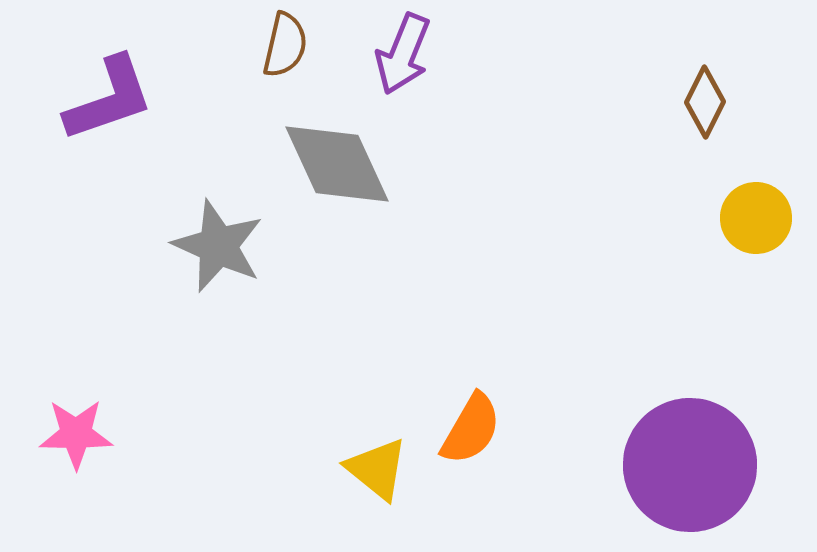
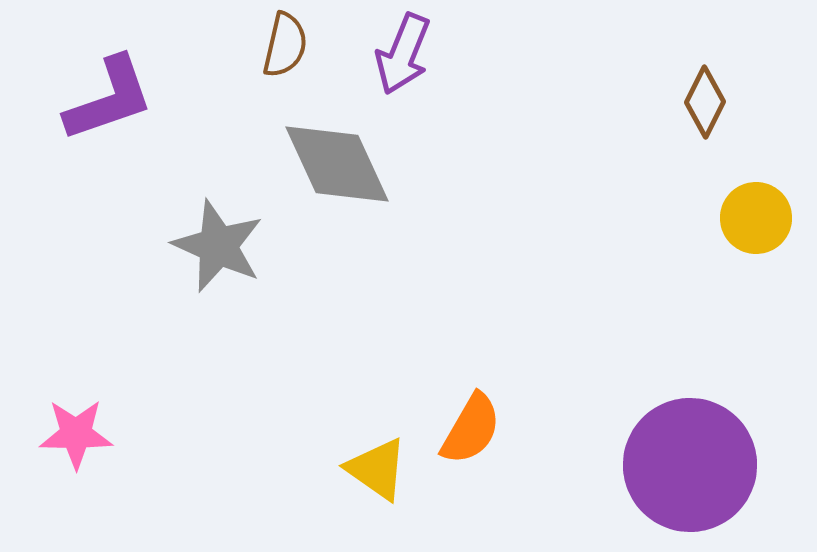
yellow triangle: rotated 4 degrees counterclockwise
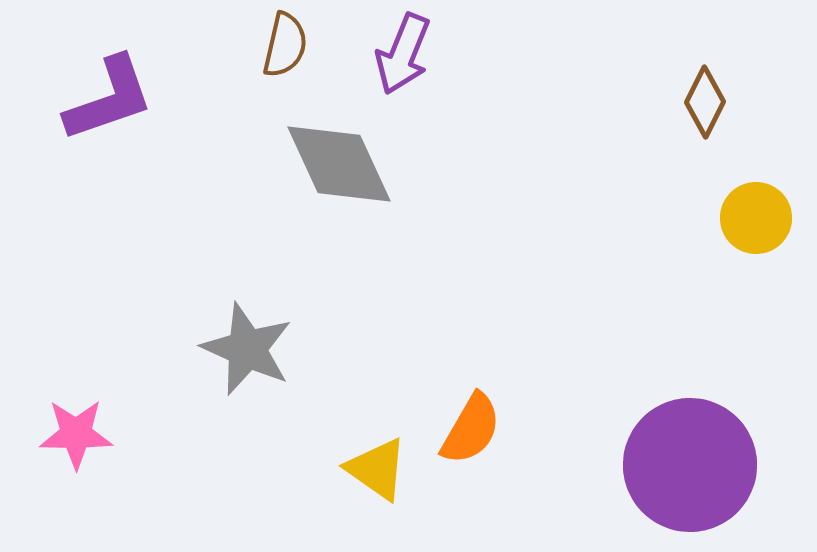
gray diamond: moved 2 px right
gray star: moved 29 px right, 103 px down
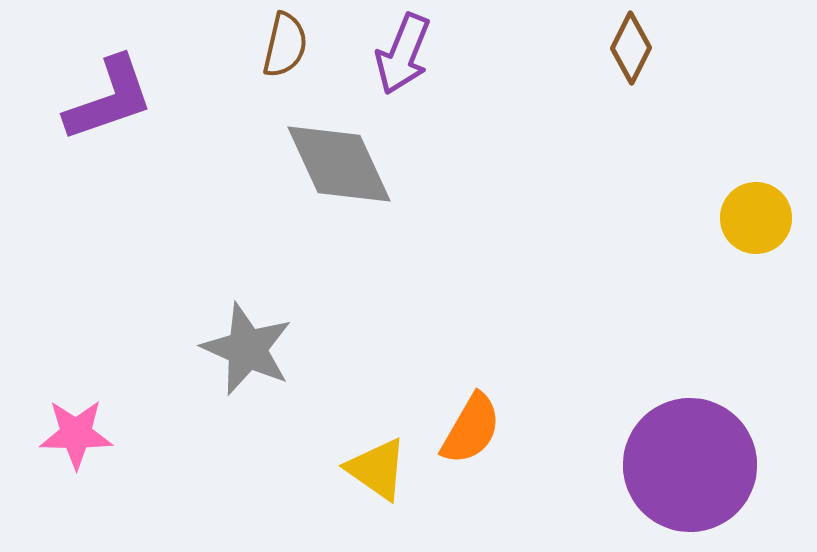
brown diamond: moved 74 px left, 54 px up
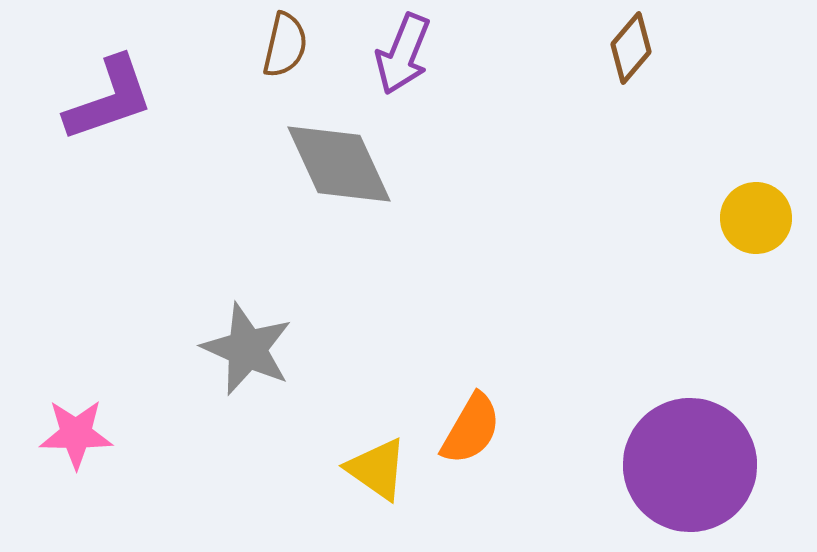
brown diamond: rotated 14 degrees clockwise
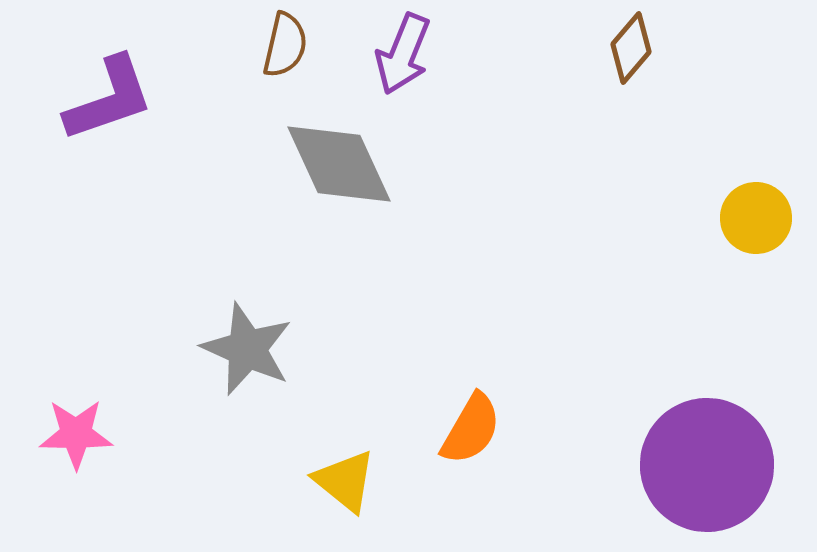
purple circle: moved 17 px right
yellow triangle: moved 32 px left, 12 px down; rotated 4 degrees clockwise
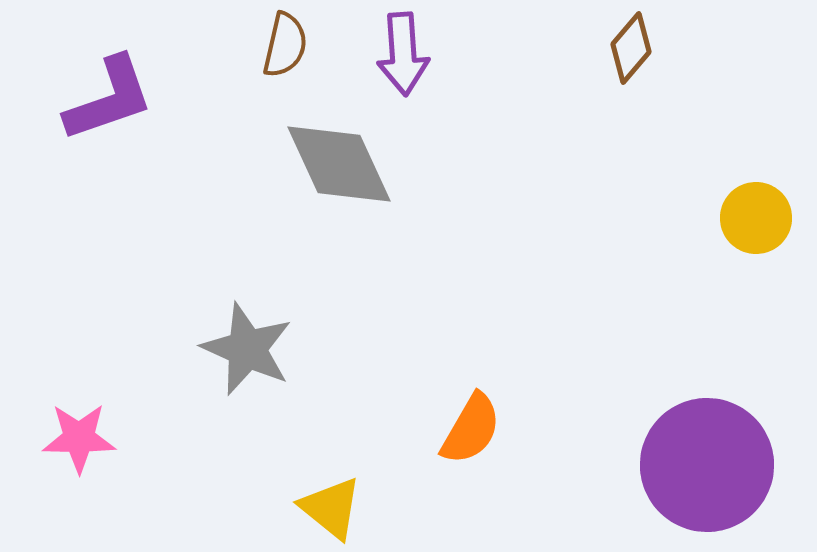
purple arrow: rotated 26 degrees counterclockwise
pink star: moved 3 px right, 4 px down
yellow triangle: moved 14 px left, 27 px down
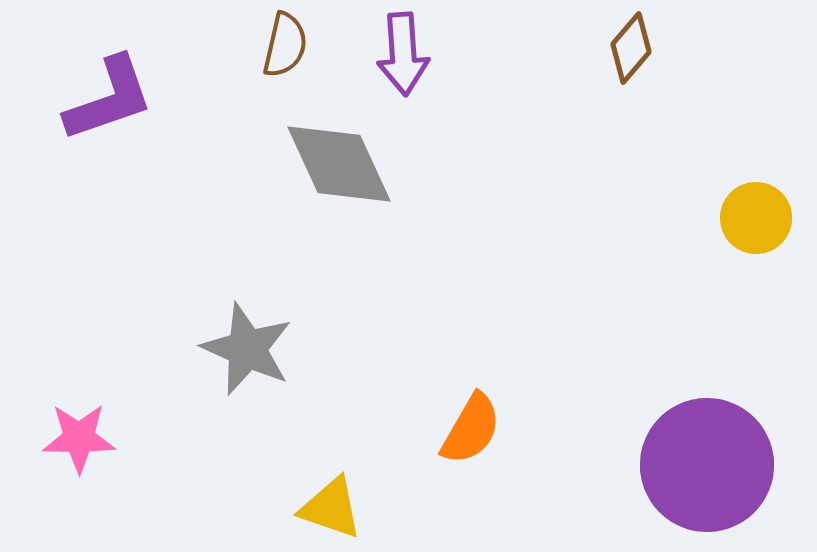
yellow triangle: rotated 20 degrees counterclockwise
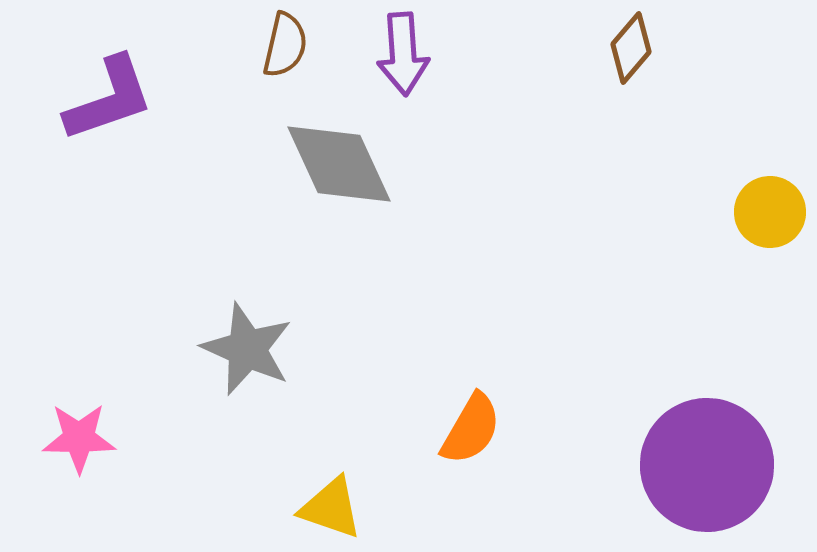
yellow circle: moved 14 px right, 6 px up
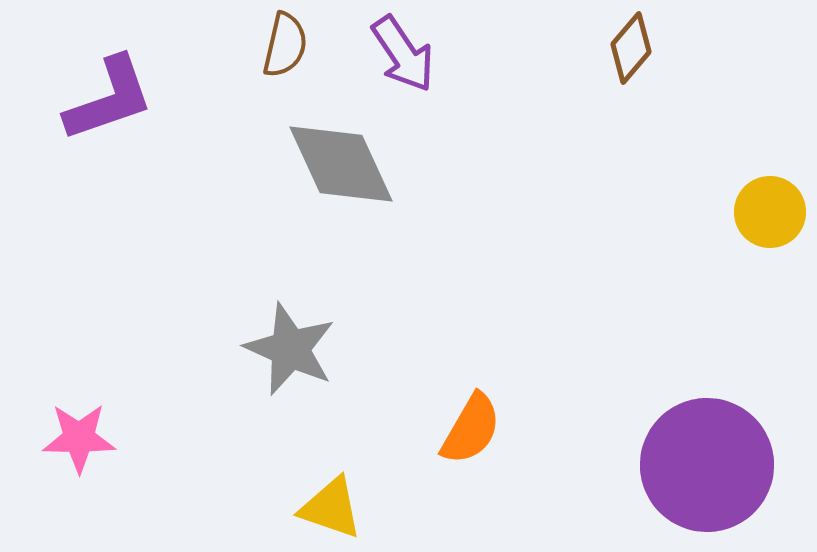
purple arrow: rotated 30 degrees counterclockwise
gray diamond: moved 2 px right
gray star: moved 43 px right
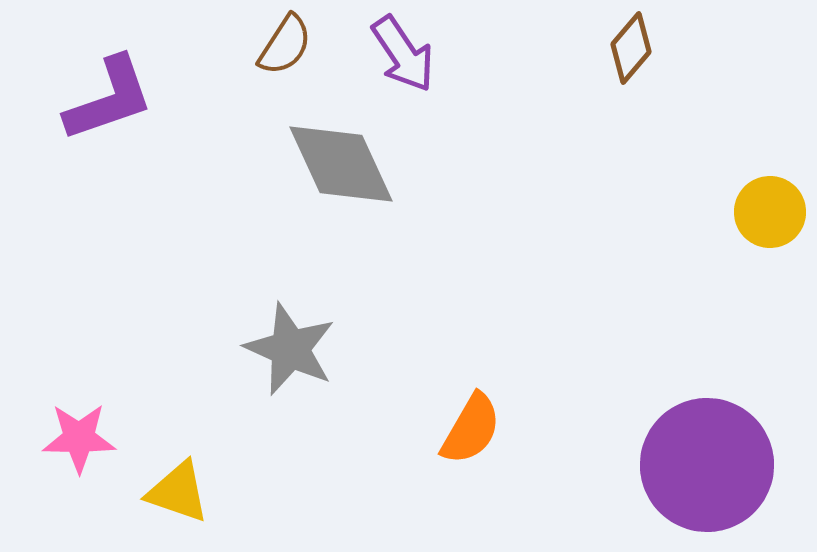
brown semicircle: rotated 20 degrees clockwise
yellow triangle: moved 153 px left, 16 px up
